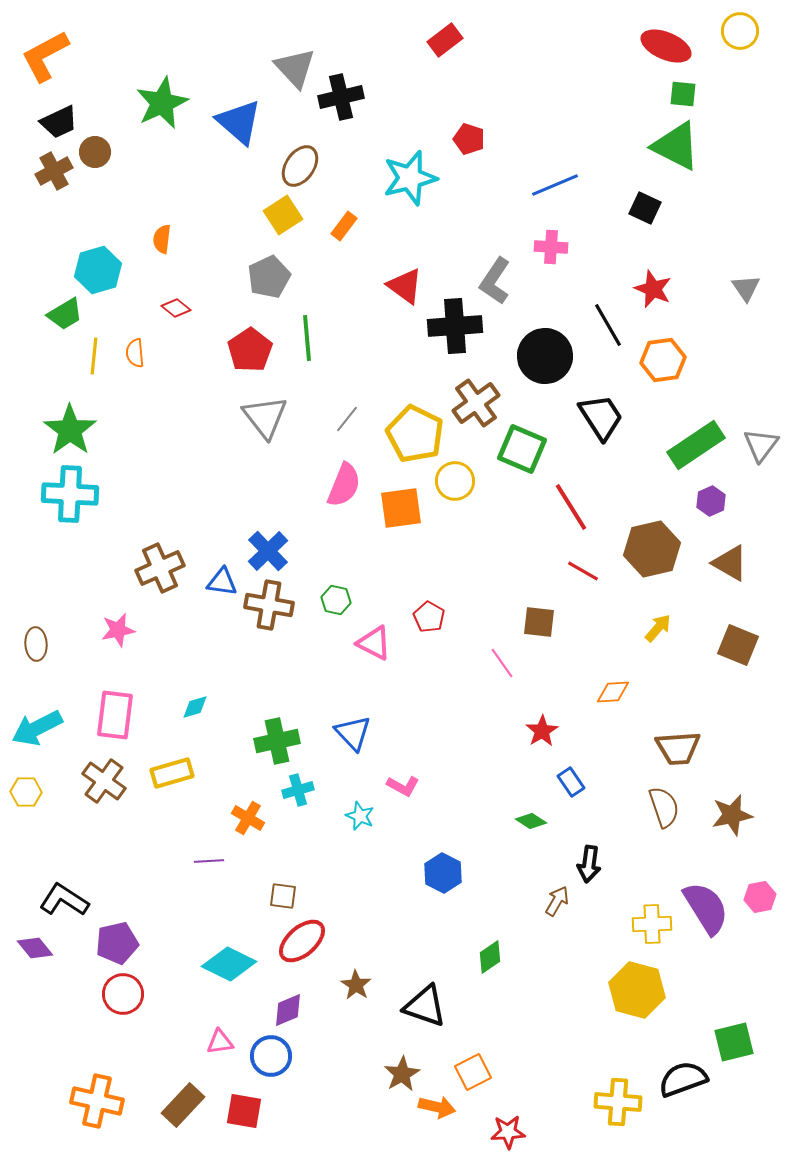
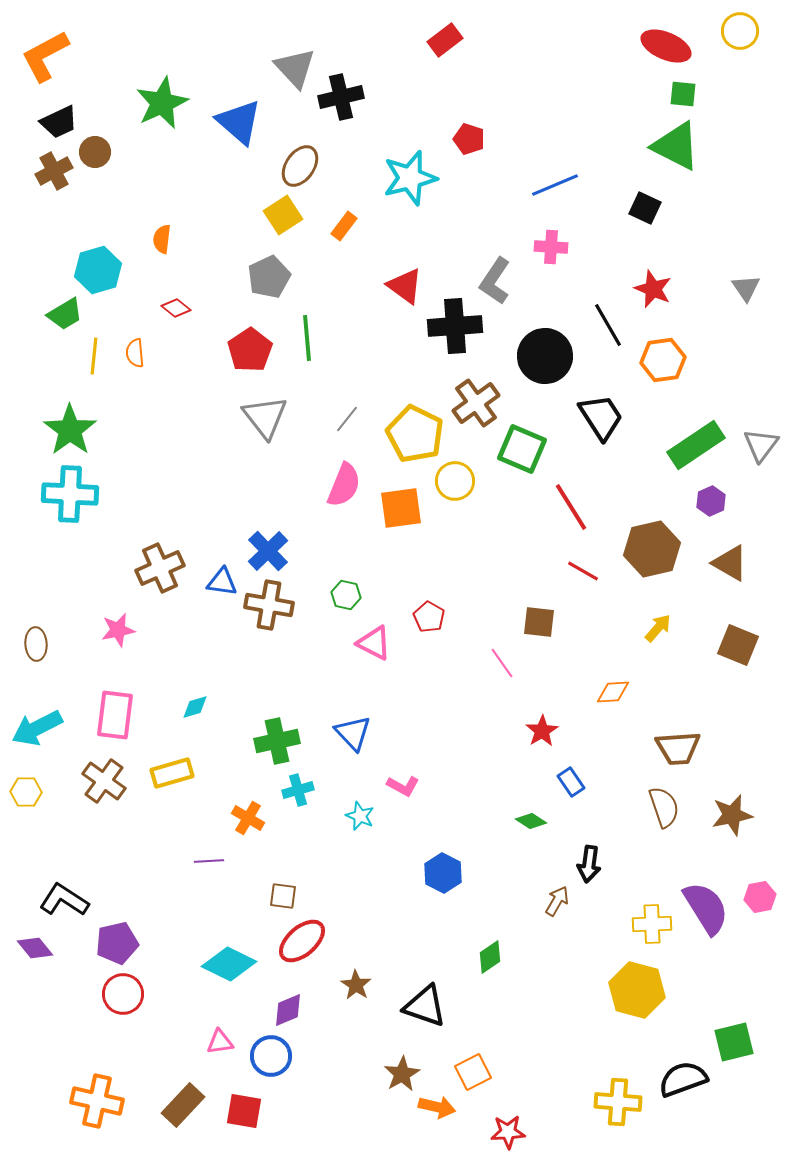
green hexagon at (336, 600): moved 10 px right, 5 px up
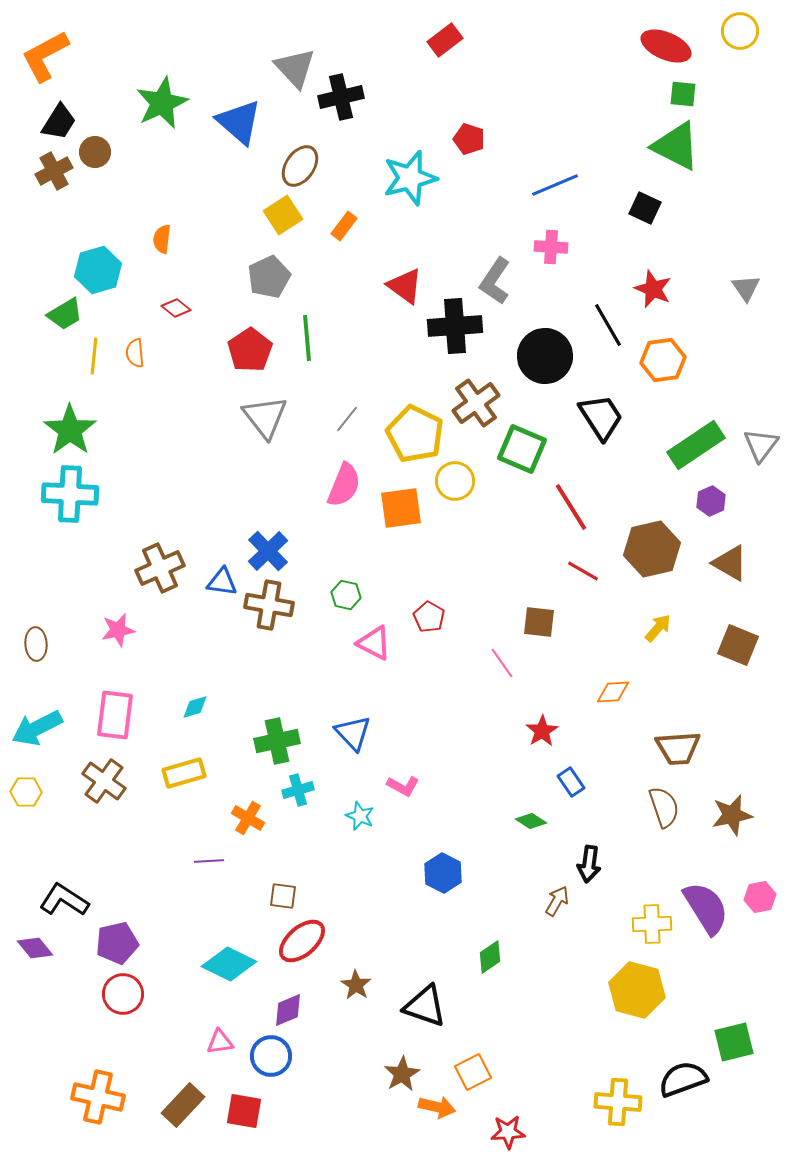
black trapezoid at (59, 122): rotated 33 degrees counterclockwise
yellow rectangle at (172, 773): moved 12 px right
orange cross at (97, 1101): moved 1 px right, 4 px up
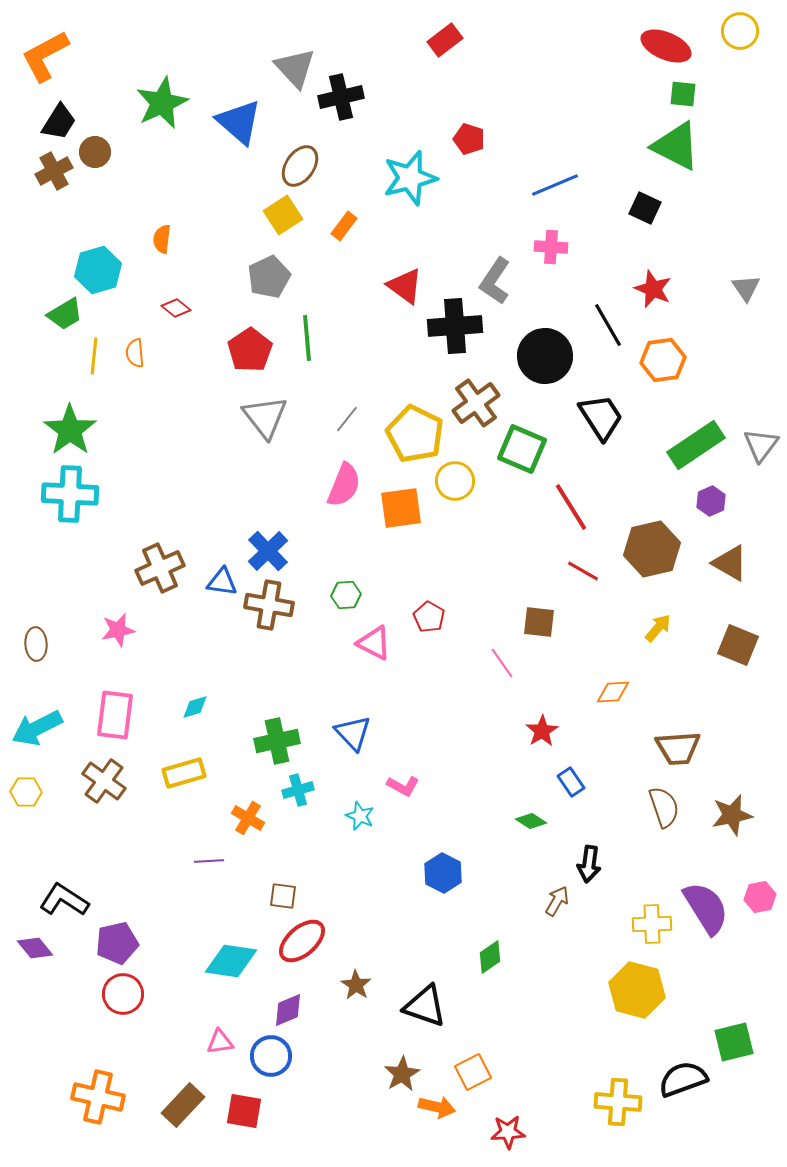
green hexagon at (346, 595): rotated 16 degrees counterclockwise
cyan diamond at (229, 964): moved 2 px right, 3 px up; rotated 18 degrees counterclockwise
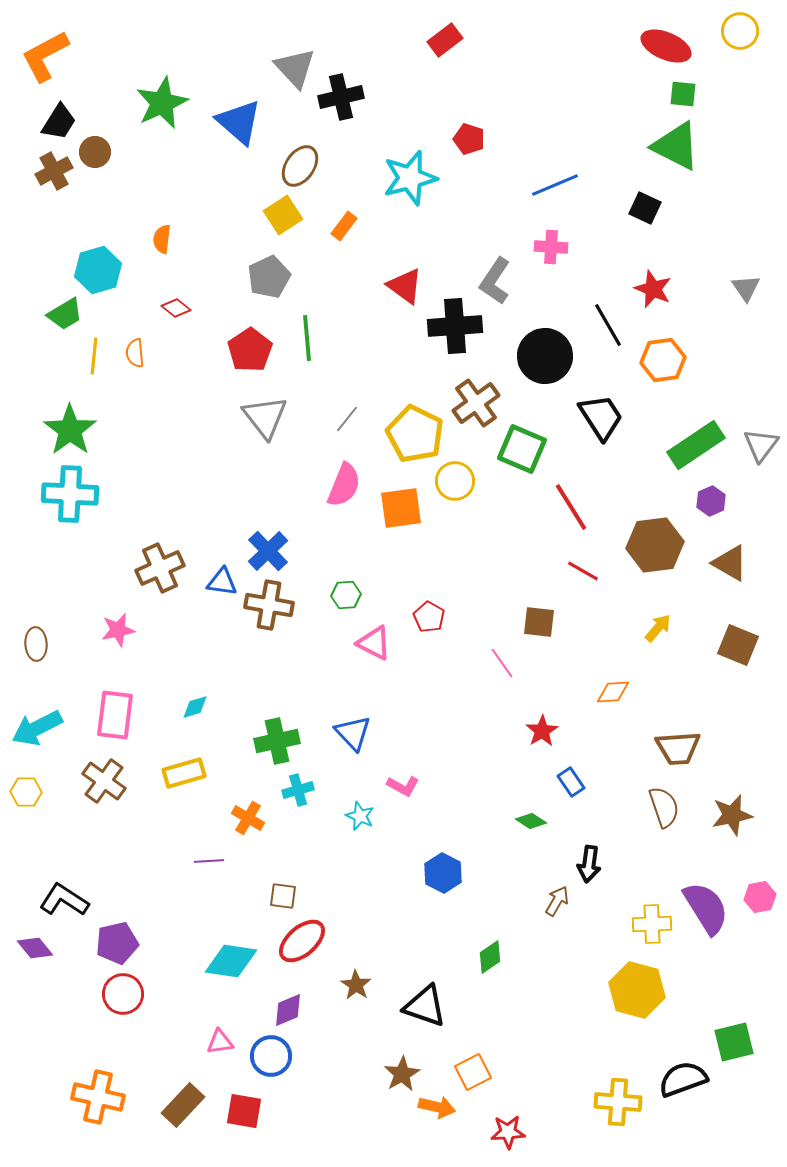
brown hexagon at (652, 549): moved 3 px right, 4 px up; rotated 6 degrees clockwise
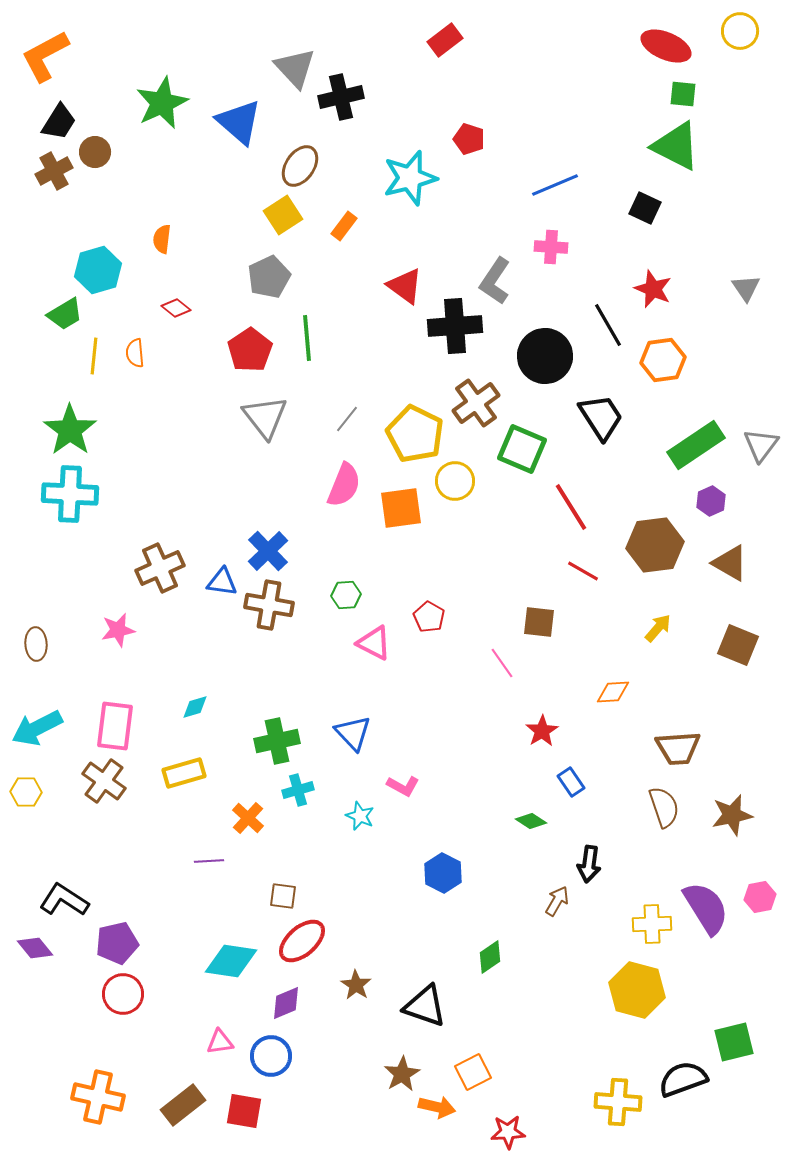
pink rectangle at (115, 715): moved 11 px down
orange cross at (248, 818): rotated 12 degrees clockwise
purple diamond at (288, 1010): moved 2 px left, 7 px up
brown rectangle at (183, 1105): rotated 9 degrees clockwise
